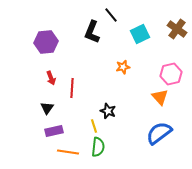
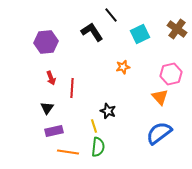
black L-shape: rotated 125 degrees clockwise
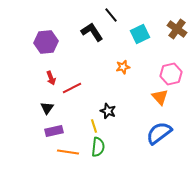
red line: rotated 60 degrees clockwise
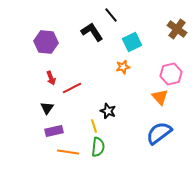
cyan square: moved 8 px left, 8 px down
purple hexagon: rotated 10 degrees clockwise
